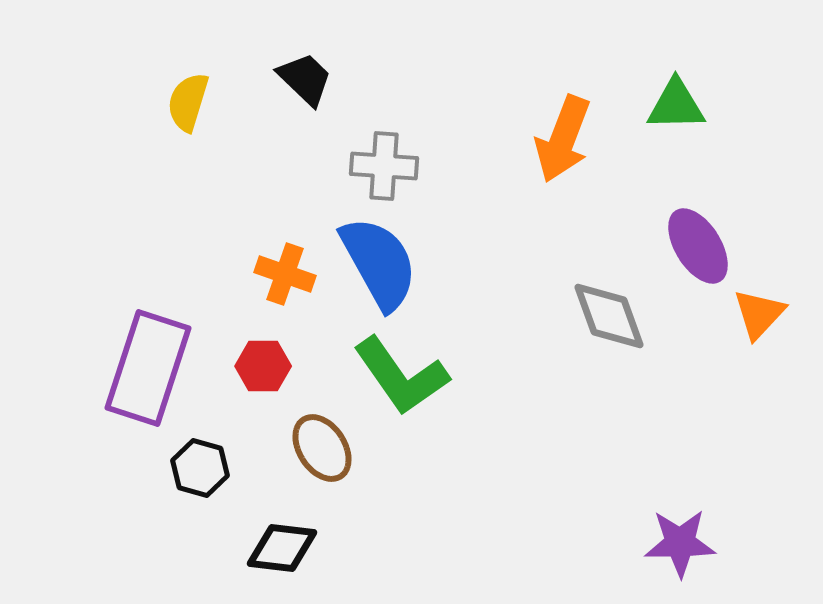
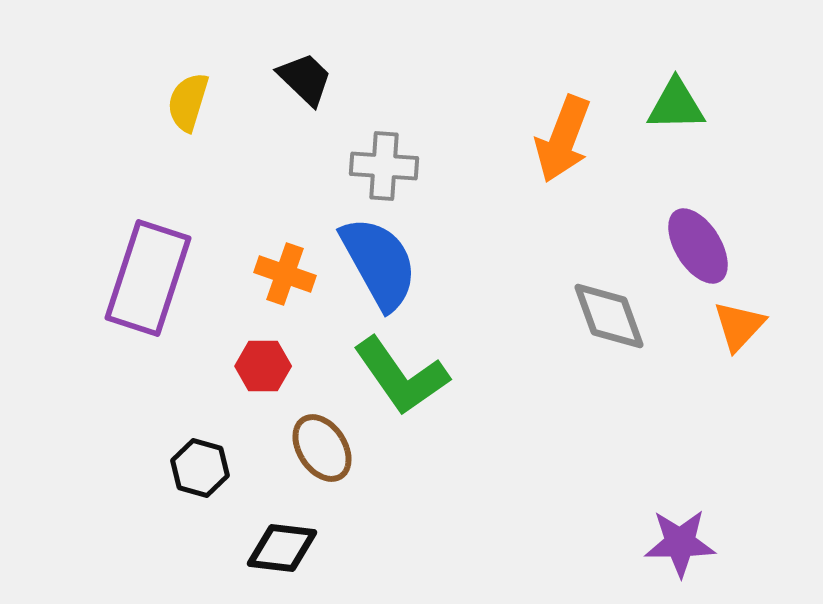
orange triangle: moved 20 px left, 12 px down
purple rectangle: moved 90 px up
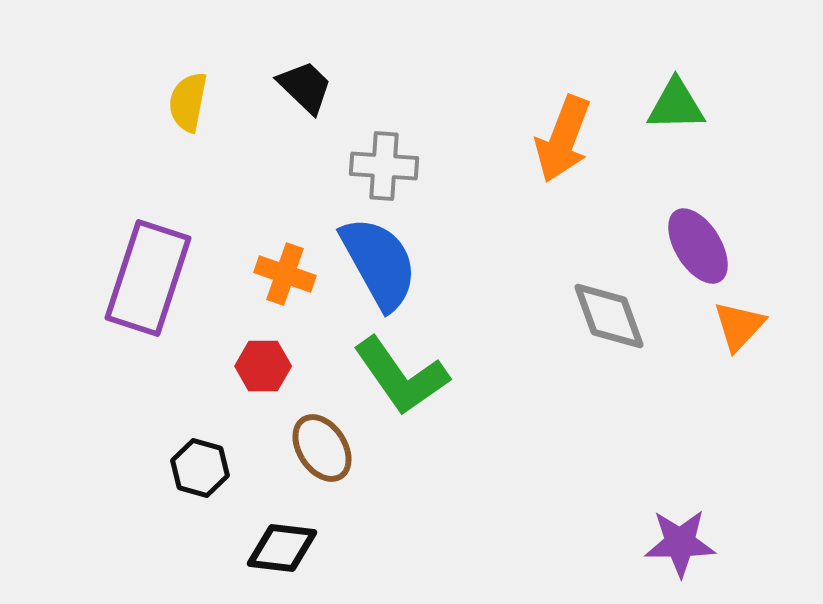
black trapezoid: moved 8 px down
yellow semicircle: rotated 6 degrees counterclockwise
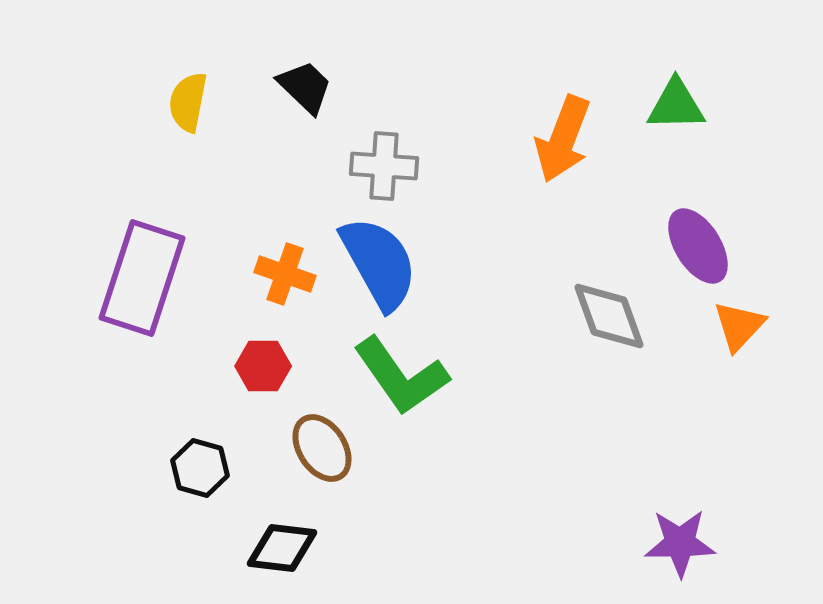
purple rectangle: moved 6 px left
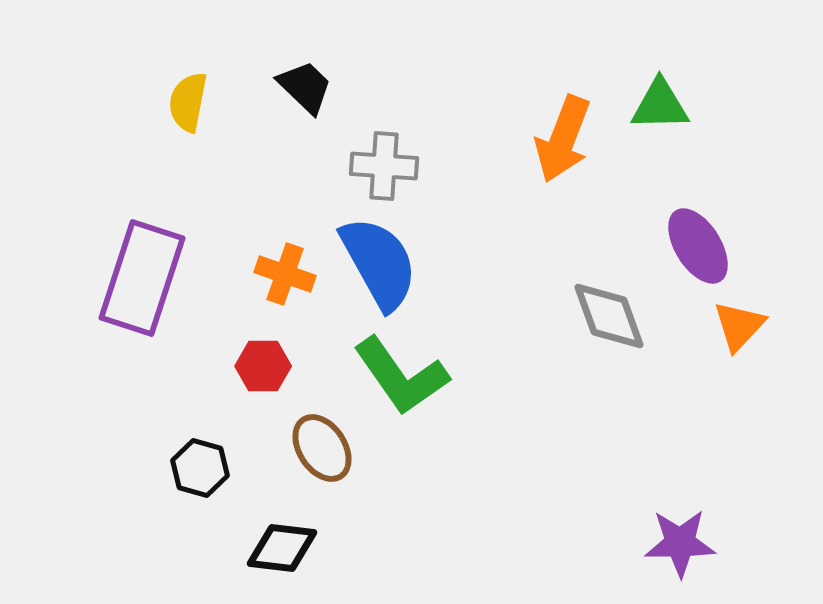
green triangle: moved 16 px left
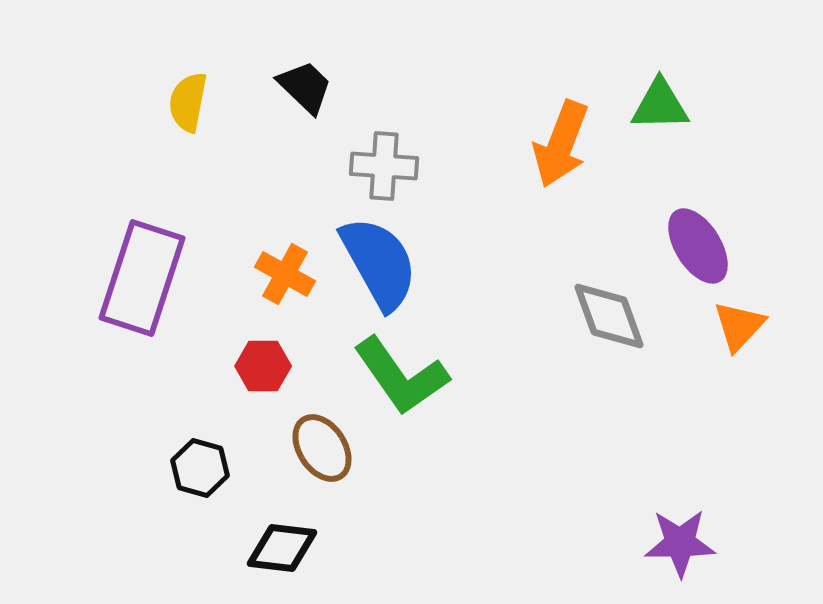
orange arrow: moved 2 px left, 5 px down
orange cross: rotated 10 degrees clockwise
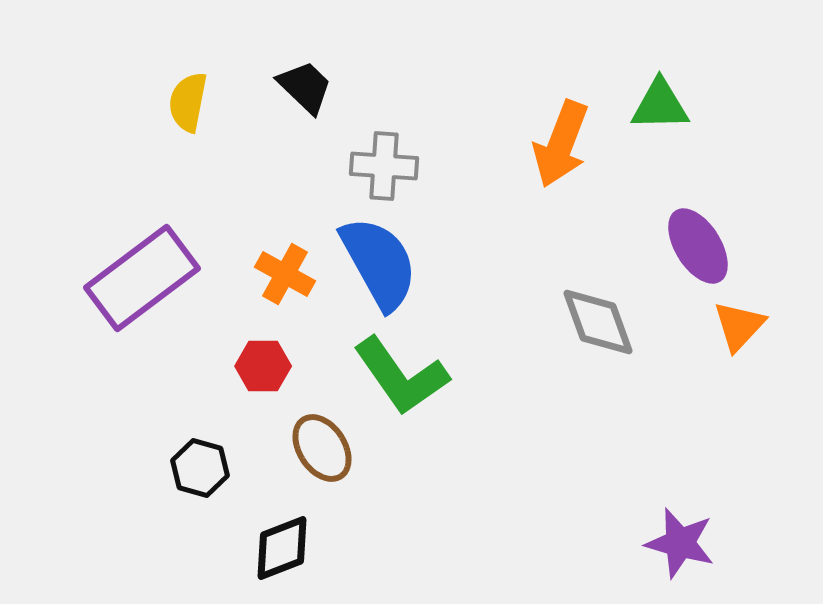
purple rectangle: rotated 35 degrees clockwise
gray diamond: moved 11 px left, 6 px down
purple star: rotated 16 degrees clockwise
black diamond: rotated 28 degrees counterclockwise
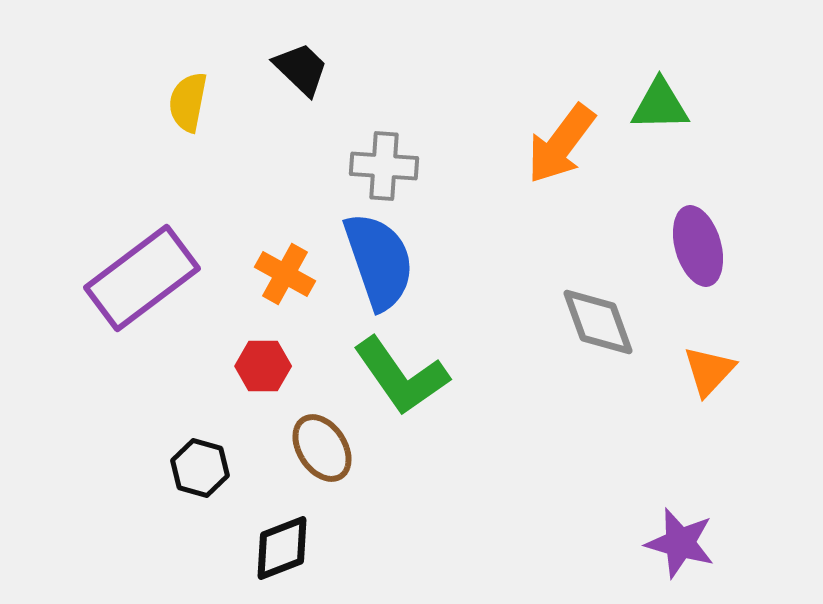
black trapezoid: moved 4 px left, 18 px up
orange arrow: rotated 16 degrees clockwise
purple ellipse: rotated 16 degrees clockwise
blue semicircle: moved 2 px up; rotated 10 degrees clockwise
orange triangle: moved 30 px left, 45 px down
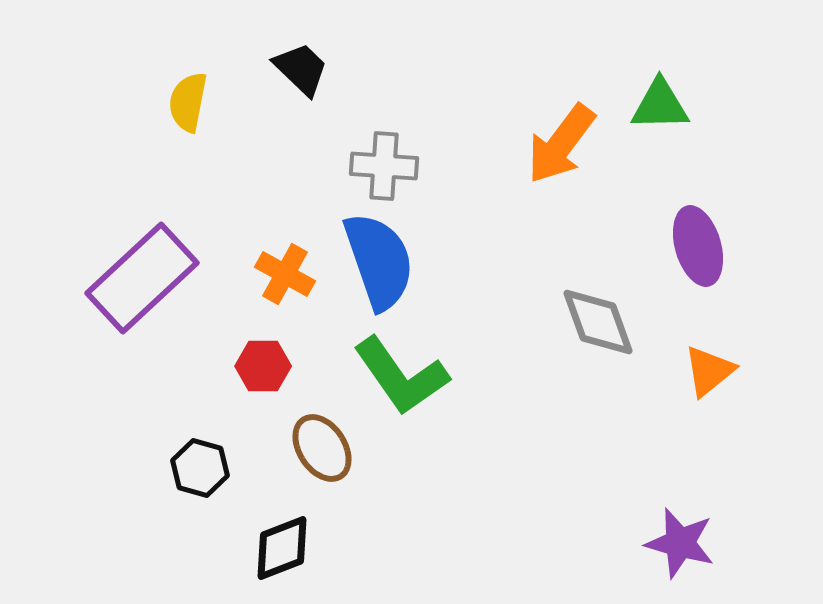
purple rectangle: rotated 6 degrees counterclockwise
orange triangle: rotated 8 degrees clockwise
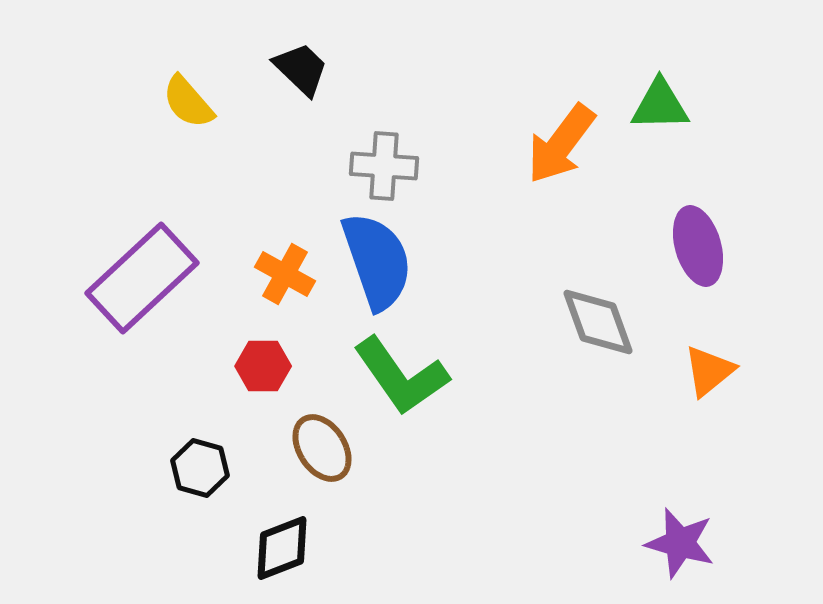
yellow semicircle: rotated 52 degrees counterclockwise
blue semicircle: moved 2 px left
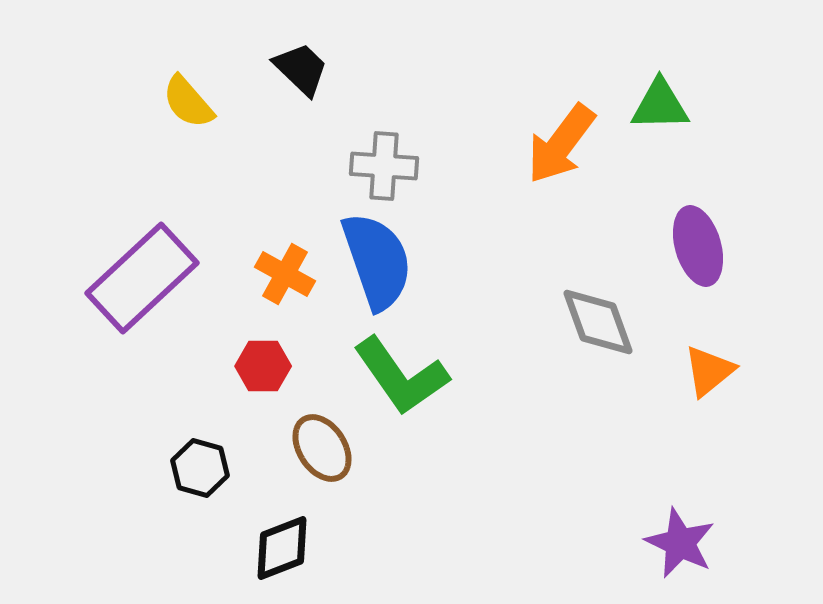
purple star: rotated 10 degrees clockwise
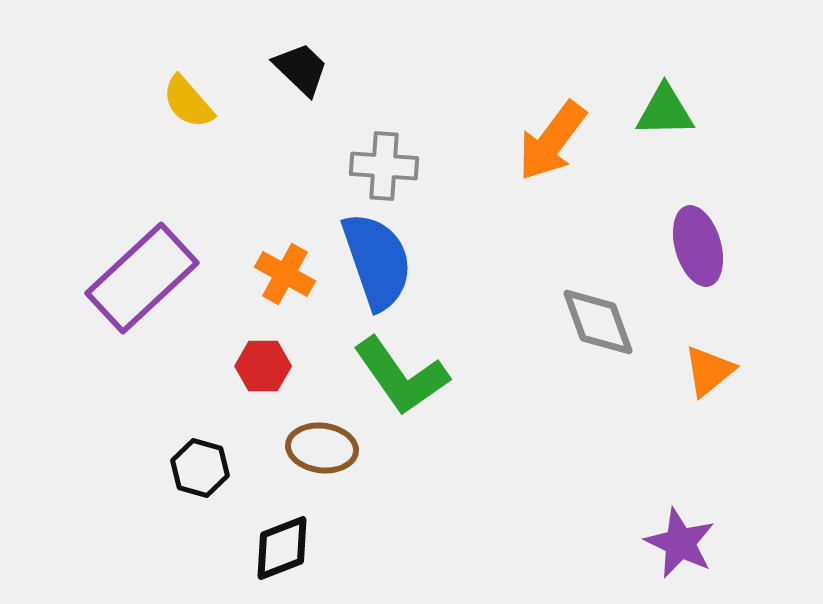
green triangle: moved 5 px right, 6 px down
orange arrow: moved 9 px left, 3 px up
brown ellipse: rotated 50 degrees counterclockwise
